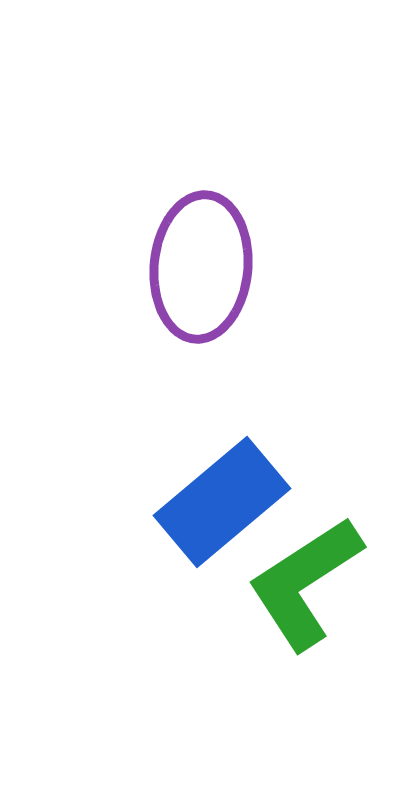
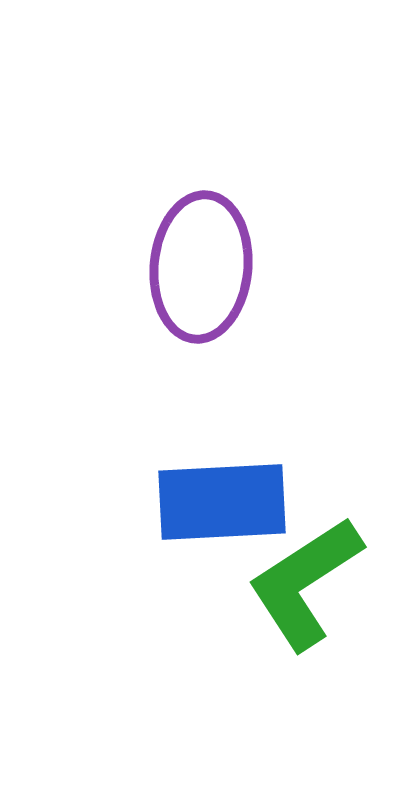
blue rectangle: rotated 37 degrees clockwise
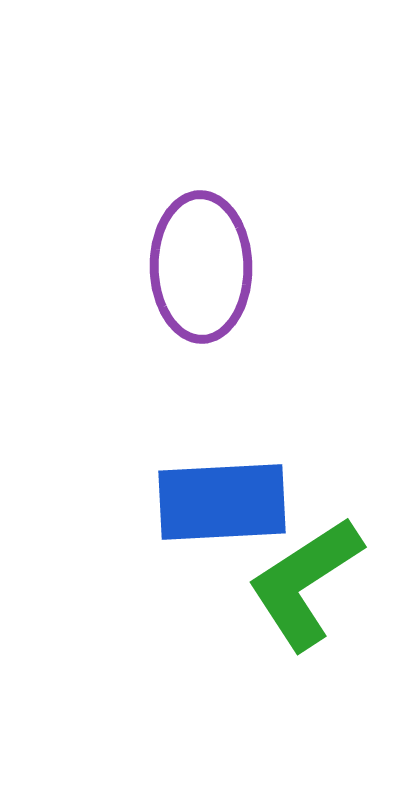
purple ellipse: rotated 6 degrees counterclockwise
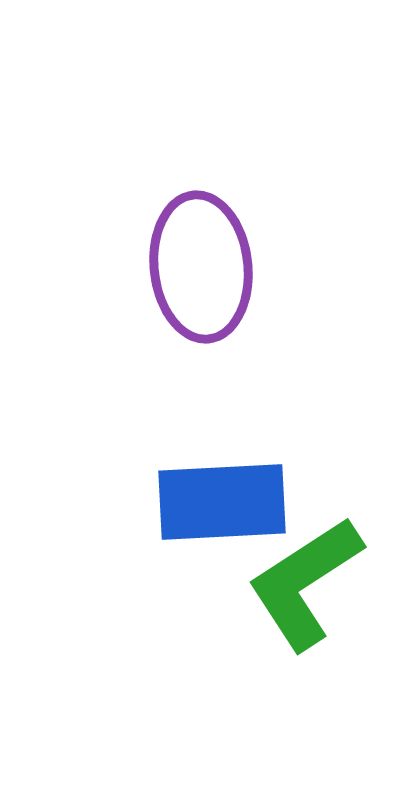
purple ellipse: rotated 5 degrees counterclockwise
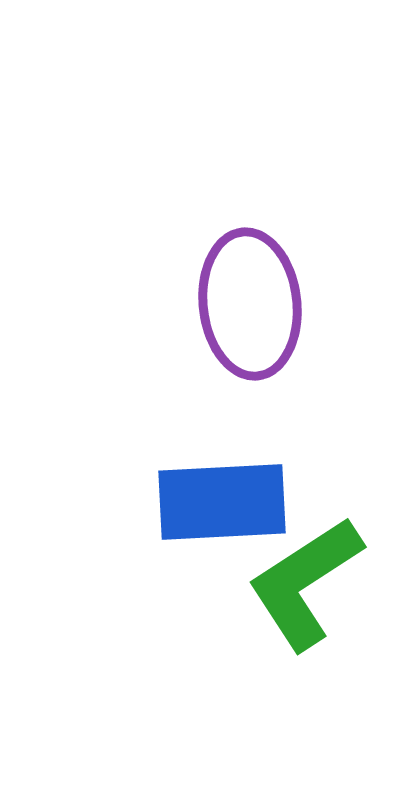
purple ellipse: moved 49 px right, 37 px down
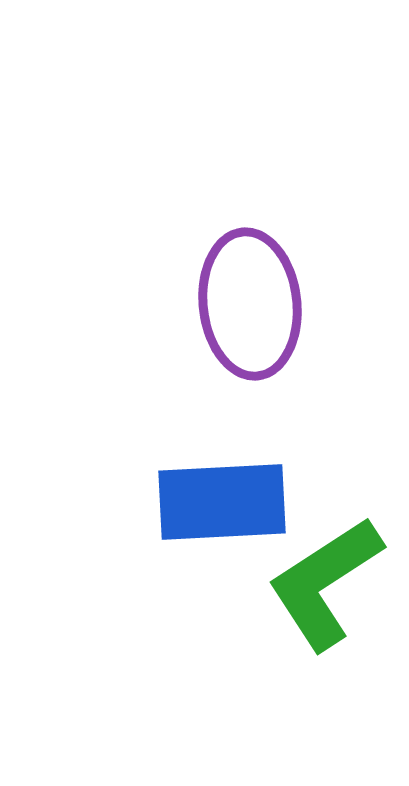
green L-shape: moved 20 px right
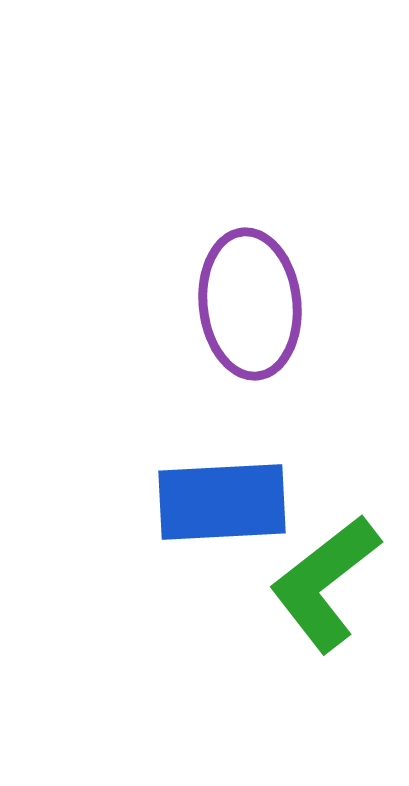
green L-shape: rotated 5 degrees counterclockwise
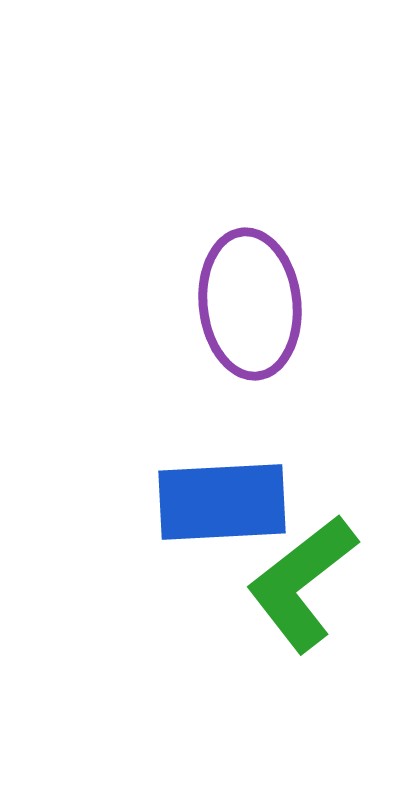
green L-shape: moved 23 px left
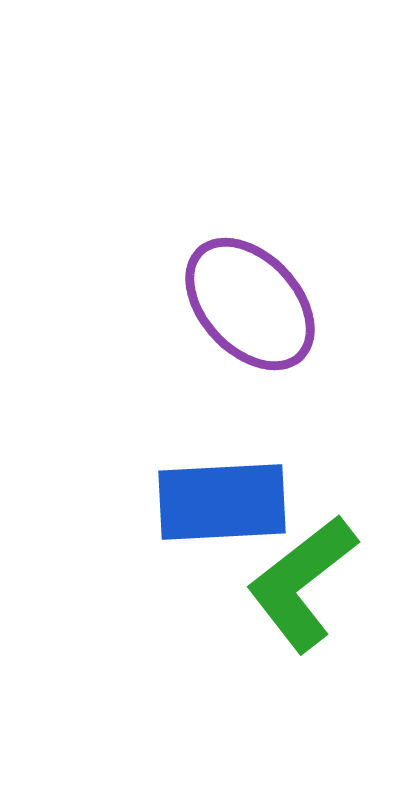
purple ellipse: rotated 37 degrees counterclockwise
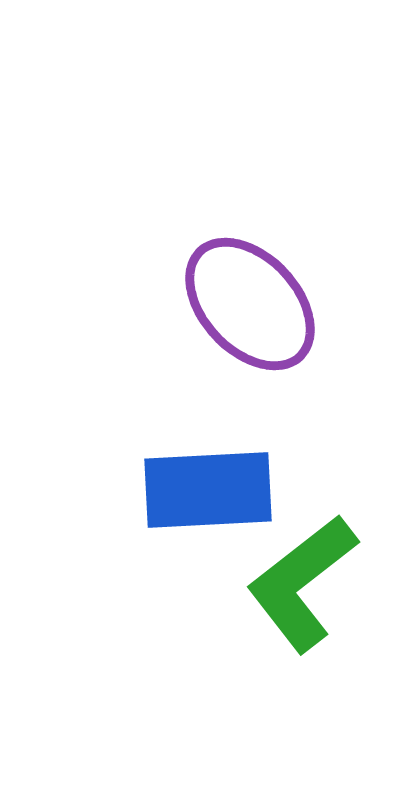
blue rectangle: moved 14 px left, 12 px up
